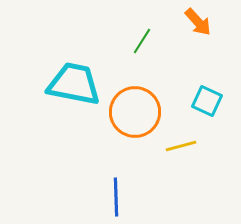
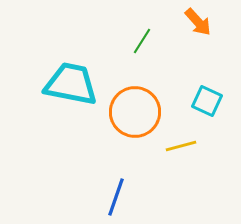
cyan trapezoid: moved 3 px left
blue line: rotated 21 degrees clockwise
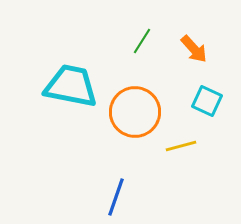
orange arrow: moved 4 px left, 27 px down
cyan trapezoid: moved 2 px down
